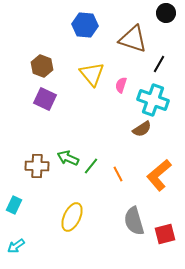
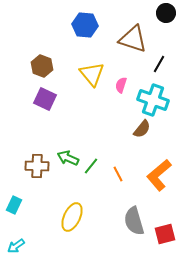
brown semicircle: rotated 18 degrees counterclockwise
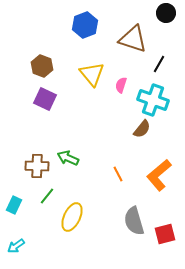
blue hexagon: rotated 25 degrees counterclockwise
green line: moved 44 px left, 30 px down
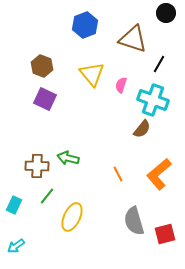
green arrow: rotated 10 degrees counterclockwise
orange L-shape: moved 1 px up
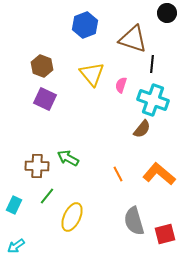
black circle: moved 1 px right
black line: moved 7 px left; rotated 24 degrees counterclockwise
green arrow: rotated 15 degrees clockwise
orange L-shape: rotated 80 degrees clockwise
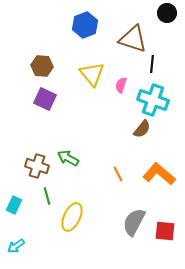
brown hexagon: rotated 15 degrees counterclockwise
brown cross: rotated 15 degrees clockwise
green line: rotated 54 degrees counterclockwise
gray semicircle: moved 1 px down; rotated 44 degrees clockwise
red square: moved 3 px up; rotated 20 degrees clockwise
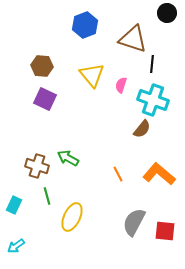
yellow triangle: moved 1 px down
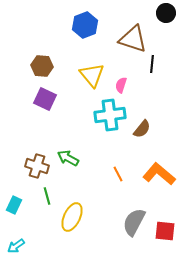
black circle: moved 1 px left
cyan cross: moved 43 px left, 15 px down; rotated 28 degrees counterclockwise
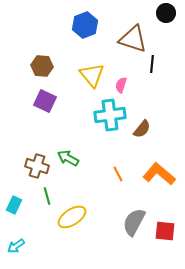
purple square: moved 2 px down
yellow ellipse: rotated 32 degrees clockwise
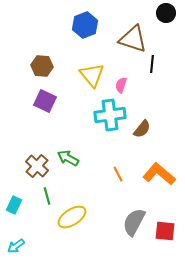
brown cross: rotated 25 degrees clockwise
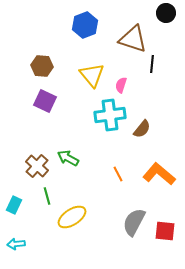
cyan arrow: moved 2 px up; rotated 30 degrees clockwise
